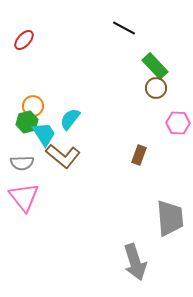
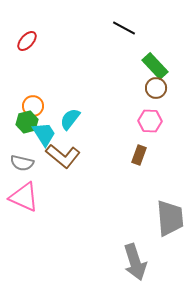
red ellipse: moved 3 px right, 1 px down
pink hexagon: moved 28 px left, 2 px up
gray semicircle: rotated 15 degrees clockwise
pink triangle: rotated 28 degrees counterclockwise
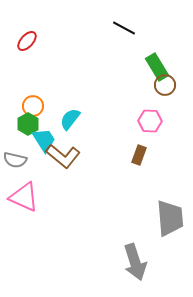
green rectangle: moved 2 px right, 1 px down; rotated 12 degrees clockwise
brown circle: moved 9 px right, 3 px up
green hexagon: moved 1 px right, 2 px down; rotated 15 degrees counterclockwise
cyan trapezoid: moved 6 px down
gray semicircle: moved 7 px left, 3 px up
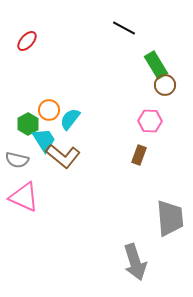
green rectangle: moved 1 px left, 2 px up
orange circle: moved 16 px right, 4 px down
gray semicircle: moved 2 px right
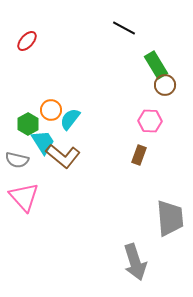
orange circle: moved 2 px right
cyan trapezoid: moved 1 px left, 2 px down
pink triangle: rotated 24 degrees clockwise
